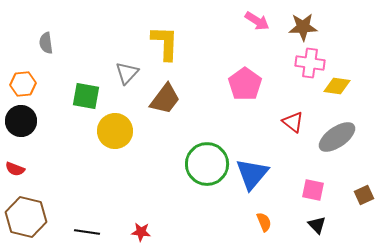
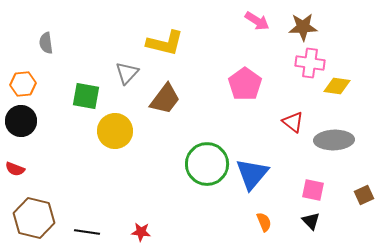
yellow L-shape: rotated 102 degrees clockwise
gray ellipse: moved 3 px left, 3 px down; rotated 33 degrees clockwise
brown hexagon: moved 8 px right, 1 px down
black triangle: moved 6 px left, 4 px up
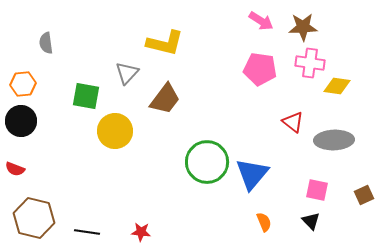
pink arrow: moved 4 px right
pink pentagon: moved 15 px right, 15 px up; rotated 28 degrees counterclockwise
green circle: moved 2 px up
pink square: moved 4 px right
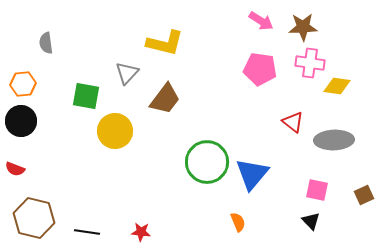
orange semicircle: moved 26 px left
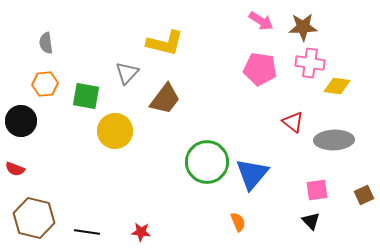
orange hexagon: moved 22 px right
pink square: rotated 20 degrees counterclockwise
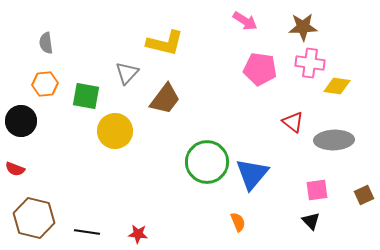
pink arrow: moved 16 px left
red star: moved 3 px left, 2 px down
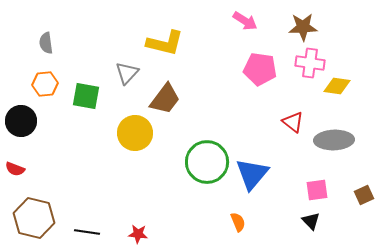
yellow circle: moved 20 px right, 2 px down
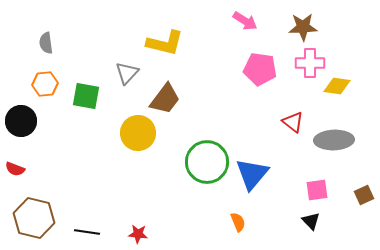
pink cross: rotated 8 degrees counterclockwise
yellow circle: moved 3 px right
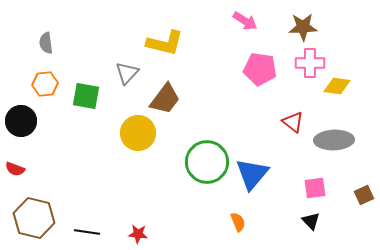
pink square: moved 2 px left, 2 px up
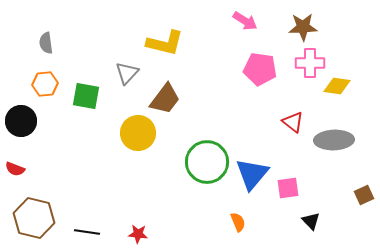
pink square: moved 27 px left
